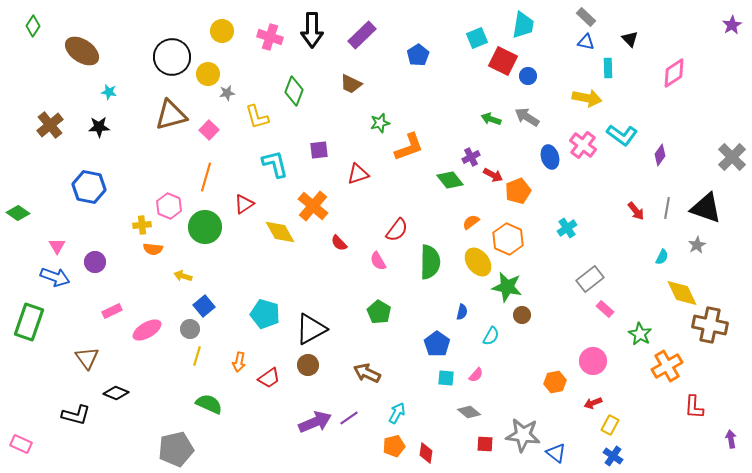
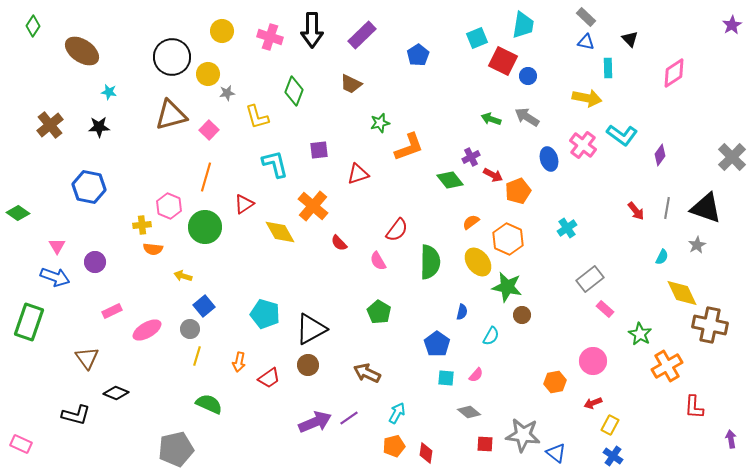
blue ellipse at (550, 157): moved 1 px left, 2 px down
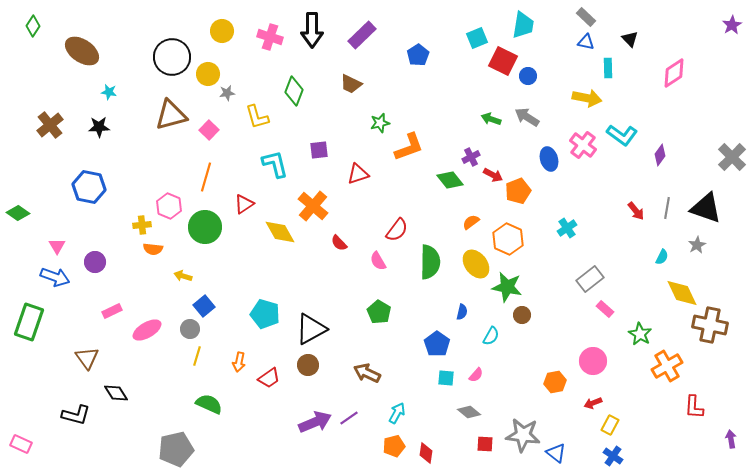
yellow ellipse at (478, 262): moved 2 px left, 2 px down
black diamond at (116, 393): rotated 35 degrees clockwise
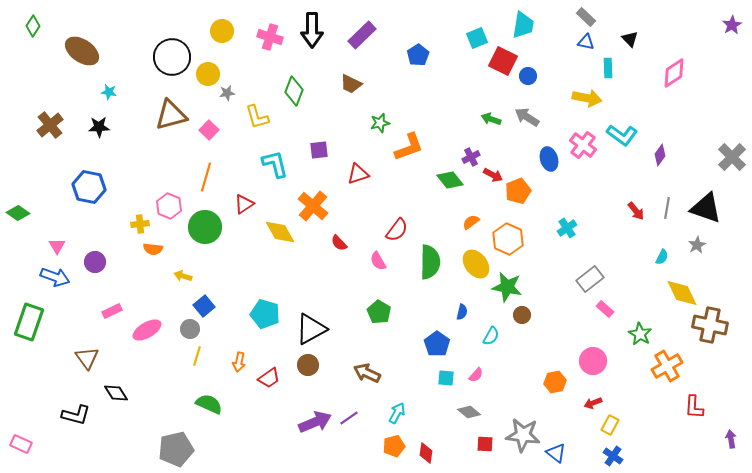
yellow cross at (142, 225): moved 2 px left, 1 px up
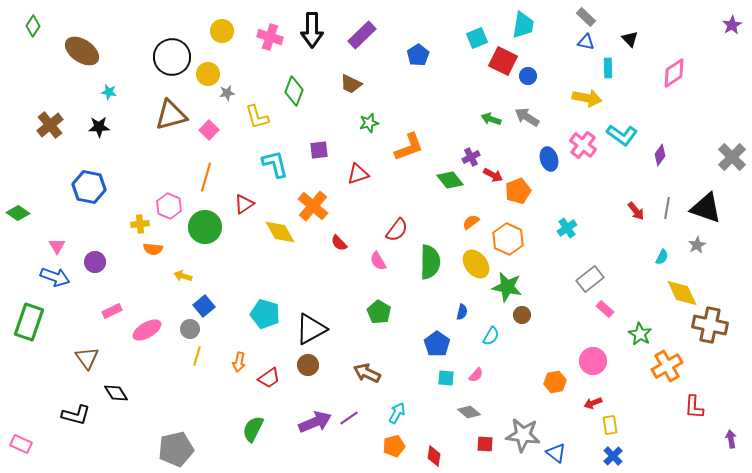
green star at (380, 123): moved 11 px left
green semicircle at (209, 404): moved 44 px right, 25 px down; rotated 88 degrees counterclockwise
yellow rectangle at (610, 425): rotated 36 degrees counterclockwise
red diamond at (426, 453): moved 8 px right, 3 px down
blue cross at (613, 456): rotated 12 degrees clockwise
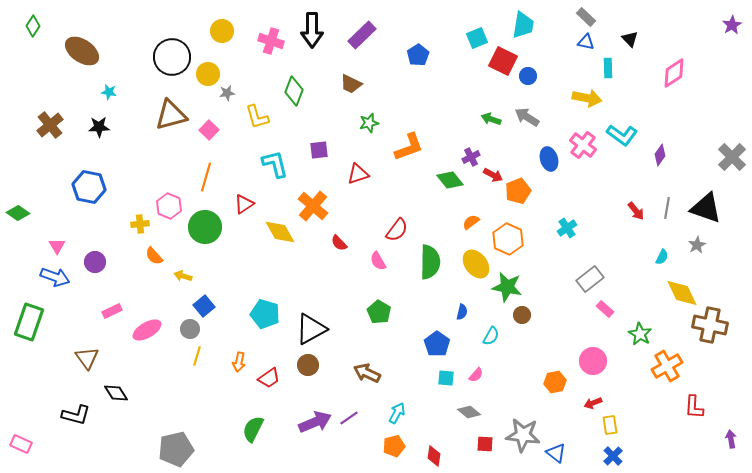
pink cross at (270, 37): moved 1 px right, 4 px down
orange semicircle at (153, 249): moved 1 px right, 7 px down; rotated 42 degrees clockwise
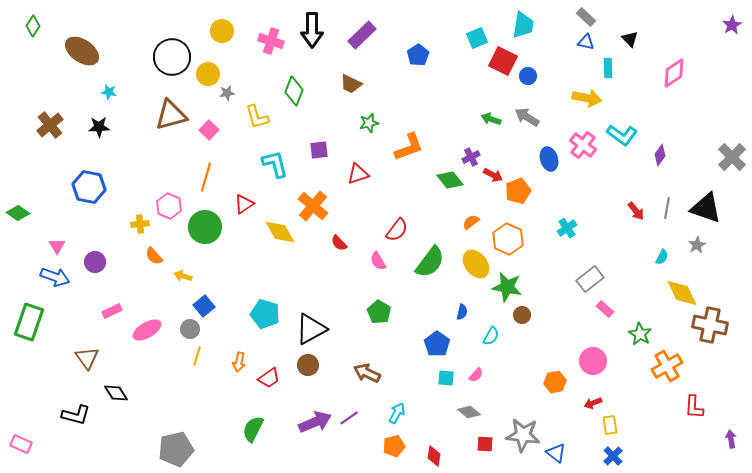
green semicircle at (430, 262): rotated 36 degrees clockwise
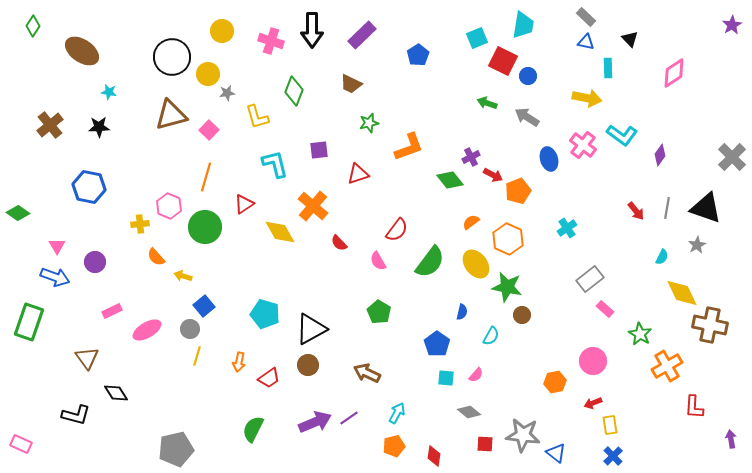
green arrow at (491, 119): moved 4 px left, 16 px up
orange semicircle at (154, 256): moved 2 px right, 1 px down
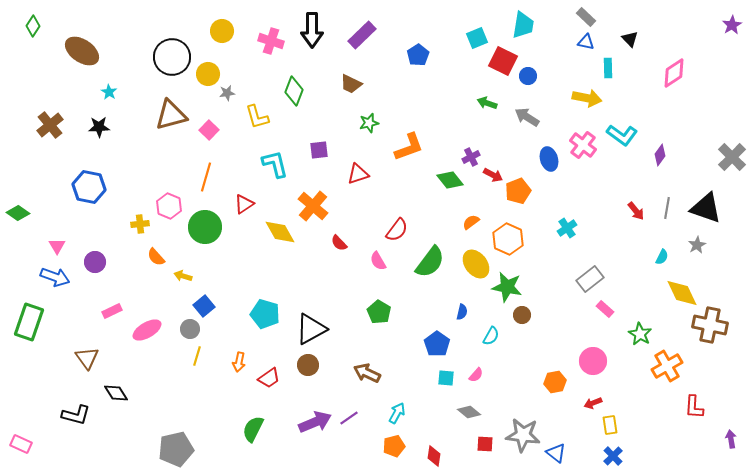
cyan star at (109, 92): rotated 21 degrees clockwise
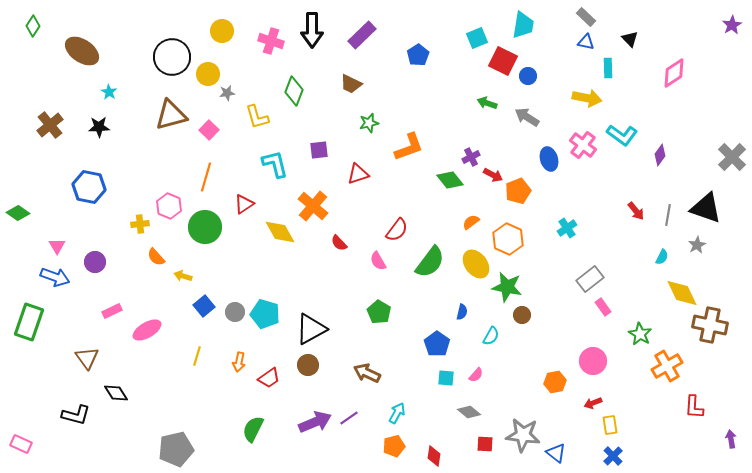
gray line at (667, 208): moved 1 px right, 7 px down
pink rectangle at (605, 309): moved 2 px left, 2 px up; rotated 12 degrees clockwise
gray circle at (190, 329): moved 45 px right, 17 px up
